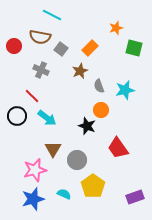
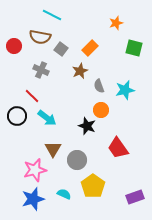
orange star: moved 5 px up
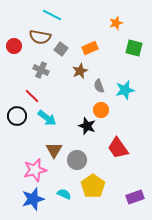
orange rectangle: rotated 21 degrees clockwise
brown triangle: moved 1 px right, 1 px down
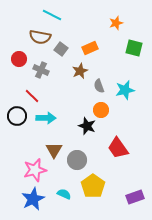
red circle: moved 5 px right, 13 px down
cyan arrow: moved 1 px left; rotated 36 degrees counterclockwise
blue star: rotated 10 degrees counterclockwise
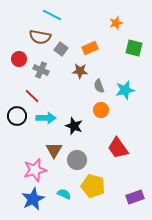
brown star: rotated 28 degrees clockwise
black star: moved 13 px left
yellow pentagon: rotated 20 degrees counterclockwise
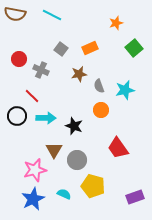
brown semicircle: moved 25 px left, 23 px up
green square: rotated 36 degrees clockwise
brown star: moved 1 px left, 3 px down; rotated 14 degrees counterclockwise
